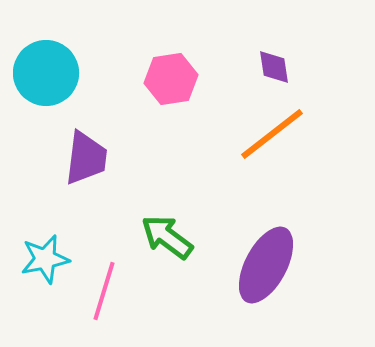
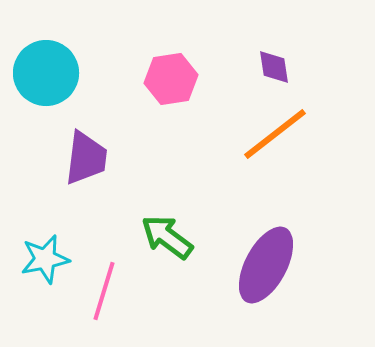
orange line: moved 3 px right
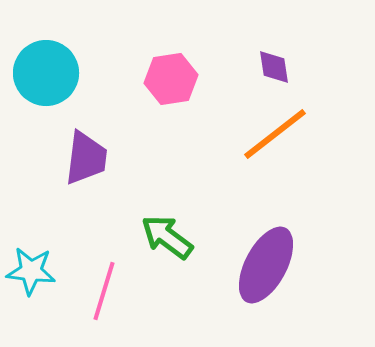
cyan star: moved 14 px left, 12 px down; rotated 18 degrees clockwise
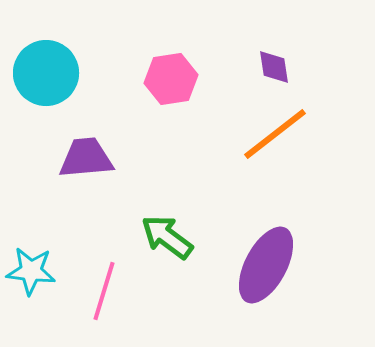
purple trapezoid: rotated 102 degrees counterclockwise
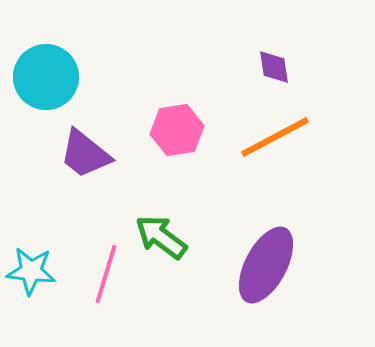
cyan circle: moved 4 px down
pink hexagon: moved 6 px right, 51 px down
orange line: moved 3 px down; rotated 10 degrees clockwise
purple trapezoid: moved 1 px left, 4 px up; rotated 136 degrees counterclockwise
green arrow: moved 6 px left
pink line: moved 2 px right, 17 px up
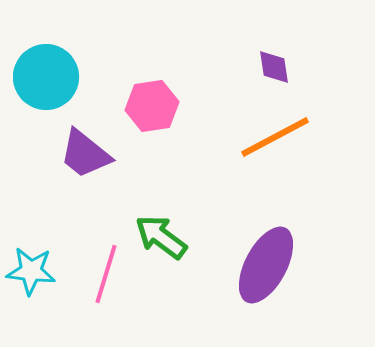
pink hexagon: moved 25 px left, 24 px up
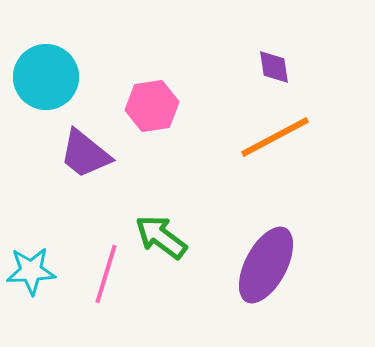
cyan star: rotated 9 degrees counterclockwise
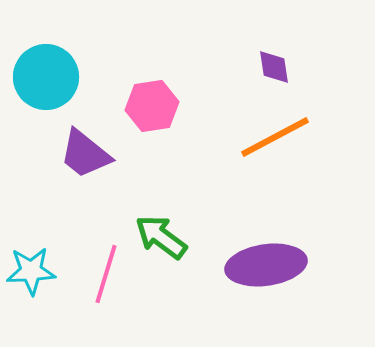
purple ellipse: rotated 54 degrees clockwise
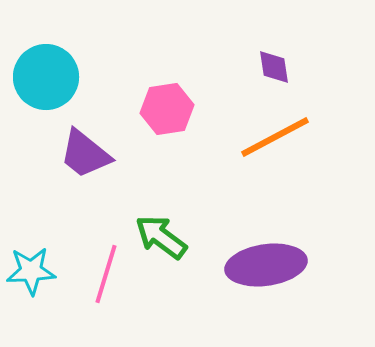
pink hexagon: moved 15 px right, 3 px down
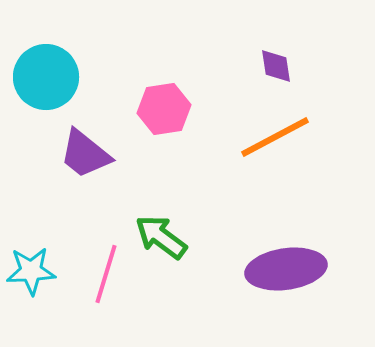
purple diamond: moved 2 px right, 1 px up
pink hexagon: moved 3 px left
purple ellipse: moved 20 px right, 4 px down
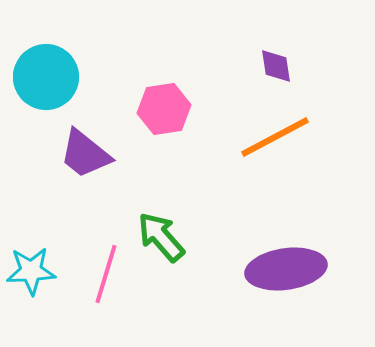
green arrow: rotated 12 degrees clockwise
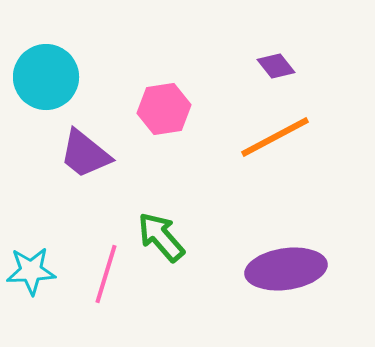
purple diamond: rotated 30 degrees counterclockwise
